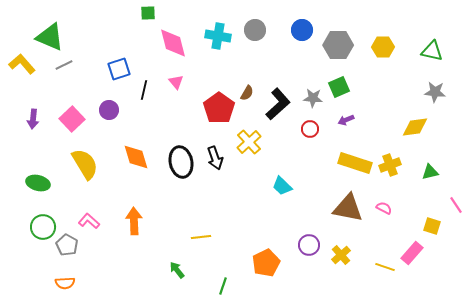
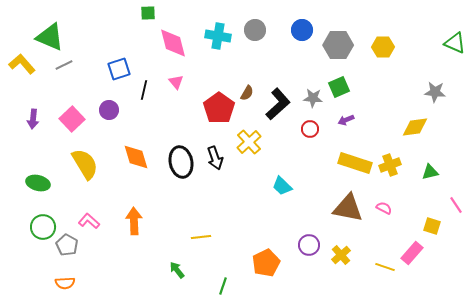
green triangle at (432, 51): moved 23 px right, 8 px up; rotated 10 degrees clockwise
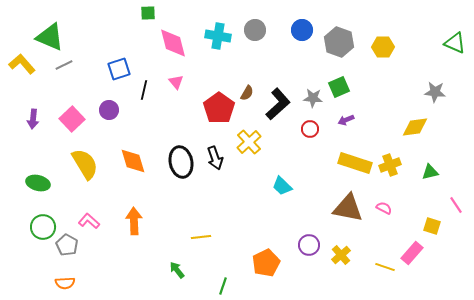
gray hexagon at (338, 45): moved 1 px right, 3 px up; rotated 20 degrees clockwise
orange diamond at (136, 157): moved 3 px left, 4 px down
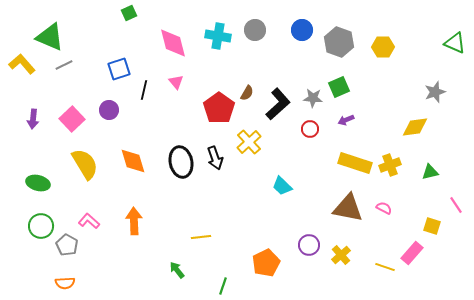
green square at (148, 13): moved 19 px left; rotated 21 degrees counterclockwise
gray star at (435, 92): rotated 25 degrees counterclockwise
green circle at (43, 227): moved 2 px left, 1 px up
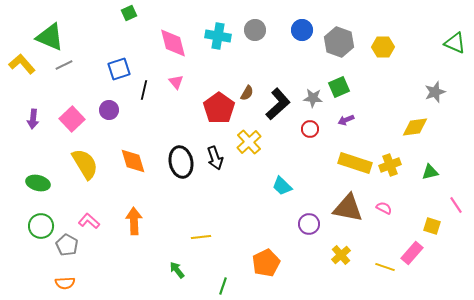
purple circle at (309, 245): moved 21 px up
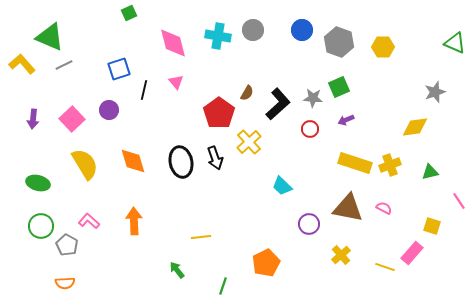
gray circle at (255, 30): moved 2 px left
red pentagon at (219, 108): moved 5 px down
pink line at (456, 205): moved 3 px right, 4 px up
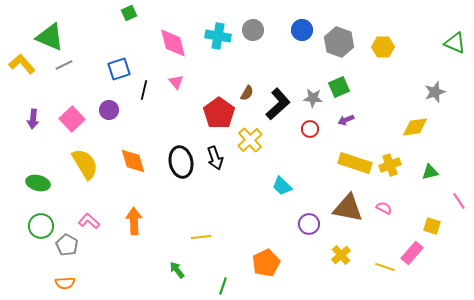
yellow cross at (249, 142): moved 1 px right, 2 px up
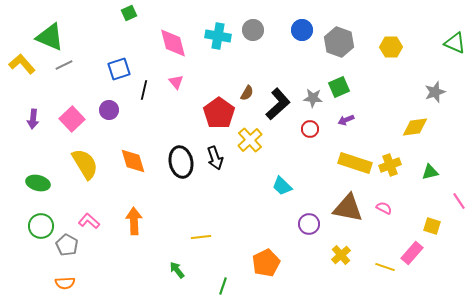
yellow hexagon at (383, 47): moved 8 px right
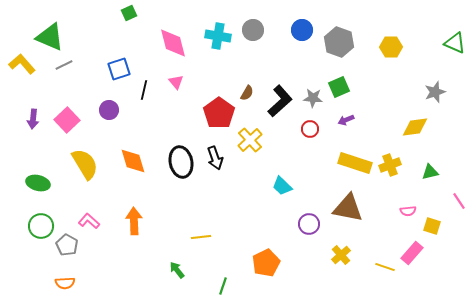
black L-shape at (278, 104): moved 2 px right, 3 px up
pink square at (72, 119): moved 5 px left, 1 px down
pink semicircle at (384, 208): moved 24 px right, 3 px down; rotated 147 degrees clockwise
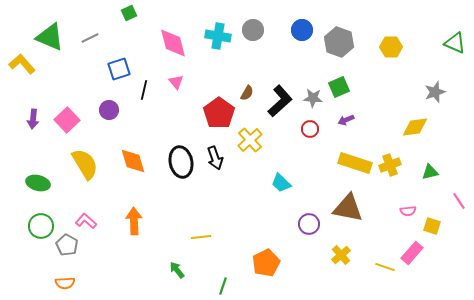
gray line at (64, 65): moved 26 px right, 27 px up
cyan trapezoid at (282, 186): moved 1 px left, 3 px up
pink L-shape at (89, 221): moved 3 px left
